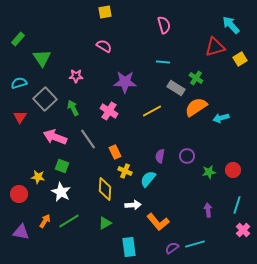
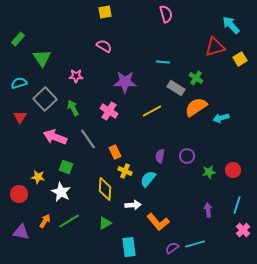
pink semicircle at (164, 25): moved 2 px right, 11 px up
green square at (62, 166): moved 4 px right, 1 px down
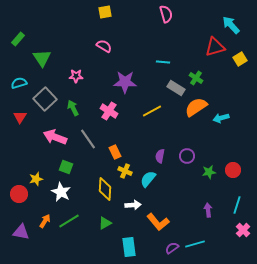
yellow star at (38, 177): moved 2 px left, 2 px down; rotated 24 degrees counterclockwise
